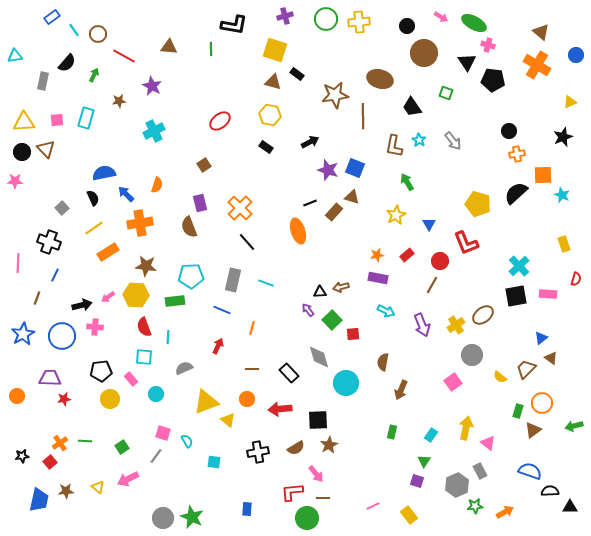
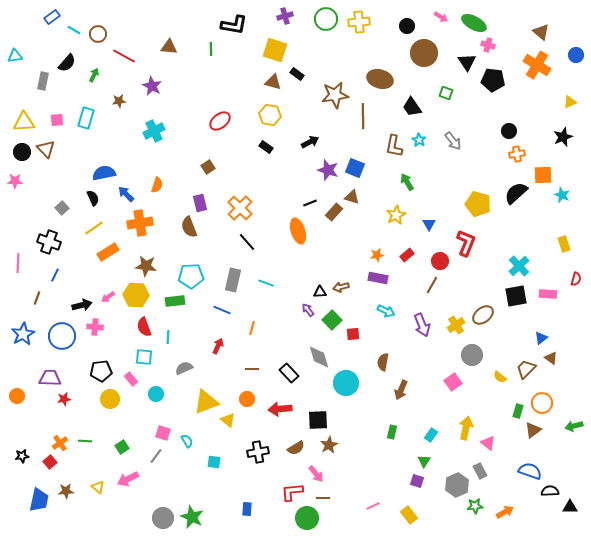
cyan line at (74, 30): rotated 24 degrees counterclockwise
brown square at (204, 165): moved 4 px right, 2 px down
red L-shape at (466, 243): rotated 136 degrees counterclockwise
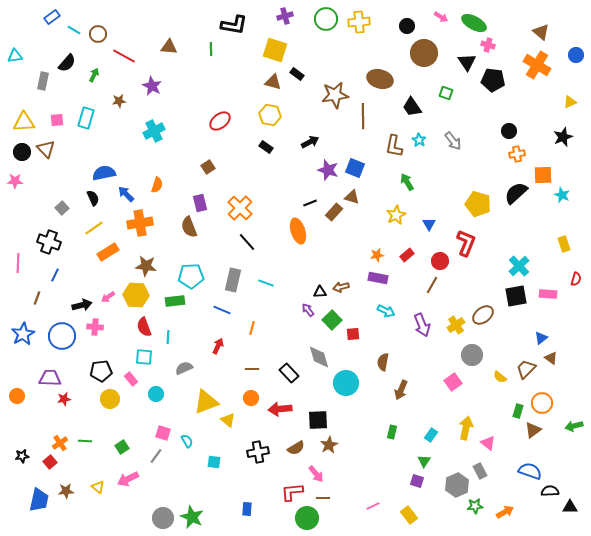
orange circle at (247, 399): moved 4 px right, 1 px up
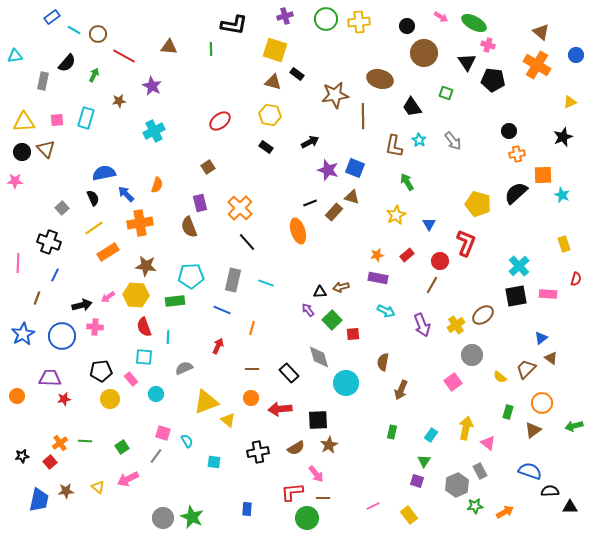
green rectangle at (518, 411): moved 10 px left, 1 px down
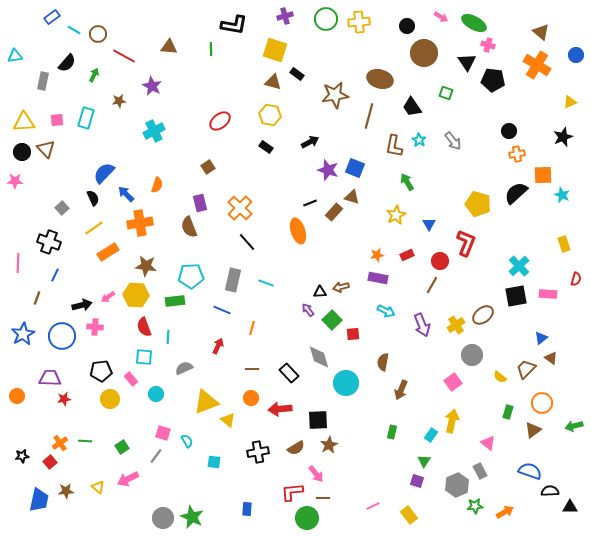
brown line at (363, 116): moved 6 px right; rotated 15 degrees clockwise
blue semicircle at (104, 173): rotated 35 degrees counterclockwise
red rectangle at (407, 255): rotated 16 degrees clockwise
yellow arrow at (466, 428): moved 14 px left, 7 px up
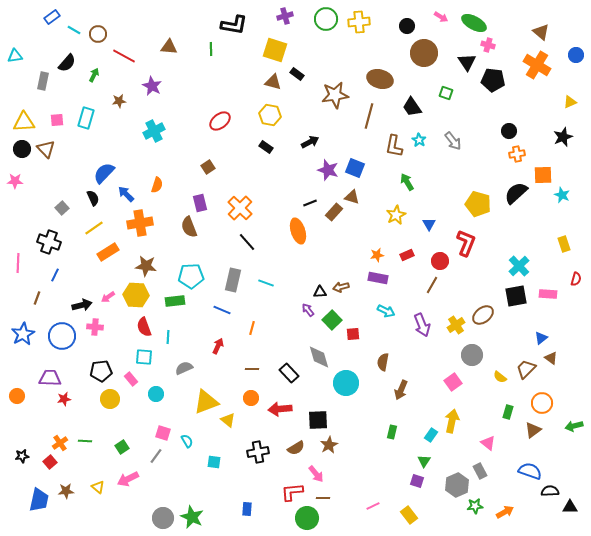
black circle at (22, 152): moved 3 px up
